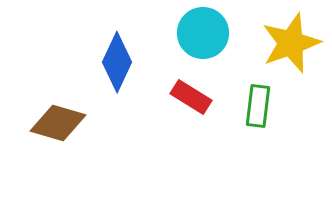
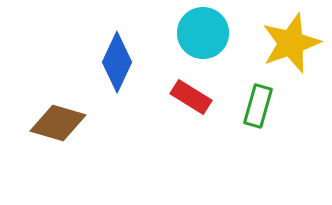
green rectangle: rotated 9 degrees clockwise
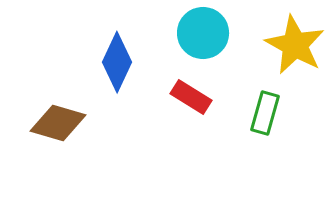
yellow star: moved 4 px right, 2 px down; rotated 24 degrees counterclockwise
green rectangle: moved 7 px right, 7 px down
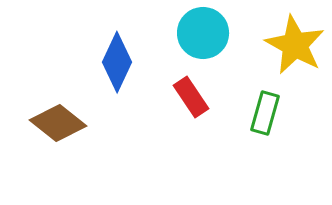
red rectangle: rotated 24 degrees clockwise
brown diamond: rotated 22 degrees clockwise
